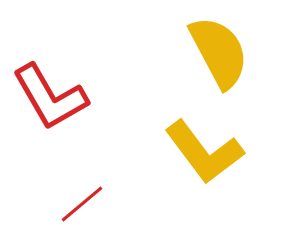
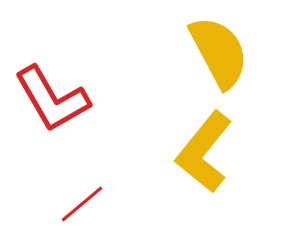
red L-shape: moved 2 px right, 2 px down
yellow L-shape: rotated 76 degrees clockwise
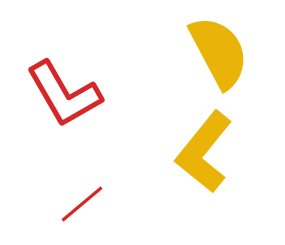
red L-shape: moved 12 px right, 5 px up
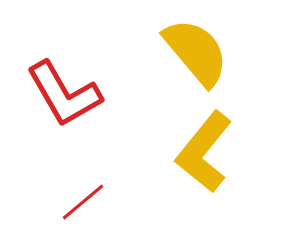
yellow semicircle: moved 23 px left; rotated 12 degrees counterclockwise
red line: moved 1 px right, 2 px up
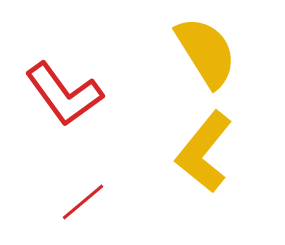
yellow semicircle: moved 10 px right; rotated 8 degrees clockwise
red L-shape: rotated 6 degrees counterclockwise
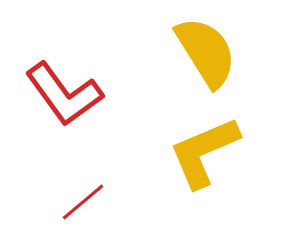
yellow L-shape: rotated 28 degrees clockwise
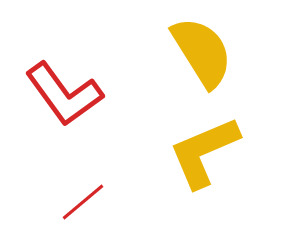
yellow semicircle: moved 4 px left
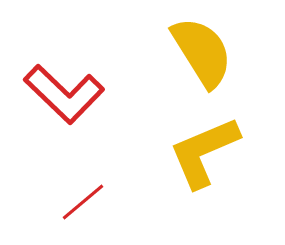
red L-shape: rotated 10 degrees counterclockwise
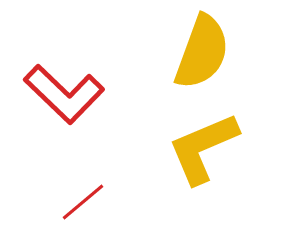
yellow semicircle: rotated 52 degrees clockwise
yellow L-shape: moved 1 px left, 4 px up
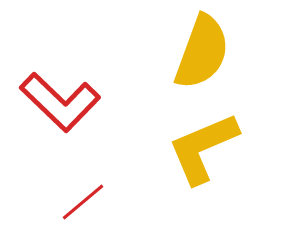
red L-shape: moved 4 px left, 8 px down
